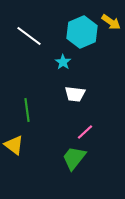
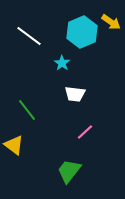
cyan star: moved 1 px left, 1 px down
green line: rotated 30 degrees counterclockwise
green trapezoid: moved 5 px left, 13 px down
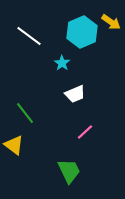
white trapezoid: rotated 30 degrees counterclockwise
green line: moved 2 px left, 3 px down
green trapezoid: rotated 116 degrees clockwise
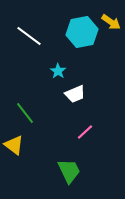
cyan hexagon: rotated 12 degrees clockwise
cyan star: moved 4 px left, 8 px down
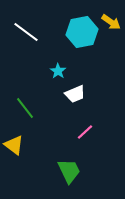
white line: moved 3 px left, 4 px up
green line: moved 5 px up
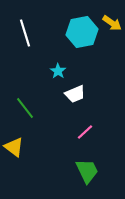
yellow arrow: moved 1 px right, 1 px down
white line: moved 1 px left, 1 px down; rotated 36 degrees clockwise
yellow triangle: moved 2 px down
green trapezoid: moved 18 px right
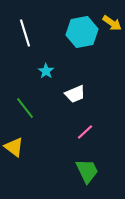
cyan star: moved 12 px left
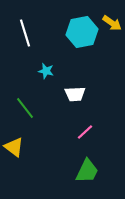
cyan star: rotated 21 degrees counterclockwise
white trapezoid: rotated 20 degrees clockwise
green trapezoid: rotated 52 degrees clockwise
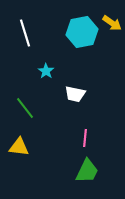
cyan star: rotated 21 degrees clockwise
white trapezoid: rotated 15 degrees clockwise
pink line: moved 6 px down; rotated 42 degrees counterclockwise
yellow triangle: moved 5 px right; rotated 30 degrees counterclockwise
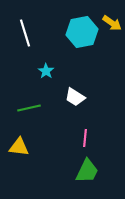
white trapezoid: moved 3 px down; rotated 20 degrees clockwise
green line: moved 4 px right; rotated 65 degrees counterclockwise
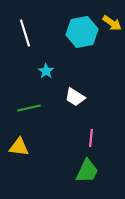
pink line: moved 6 px right
